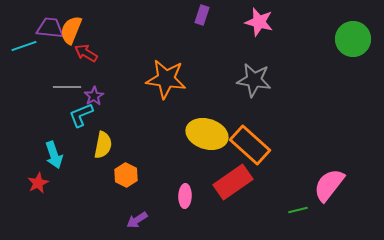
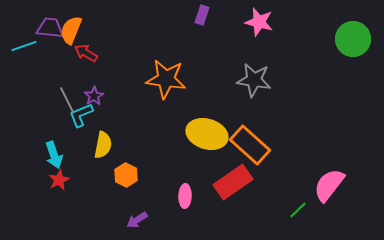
gray line: moved 13 px down; rotated 64 degrees clockwise
red star: moved 21 px right, 3 px up
green line: rotated 30 degrees counterclockwise
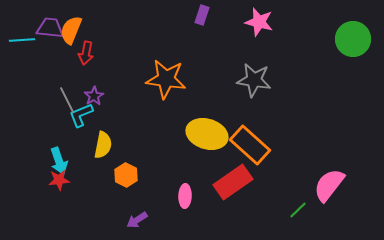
cyan line: moved 2 px left, 6 px up; rotated 15 degrees clockwise
red arrow: rotated 110 degrees counterclockwise
cyan arrow: moved 5 px right, 6 px down
red star: rotated 20 degrees clockwise
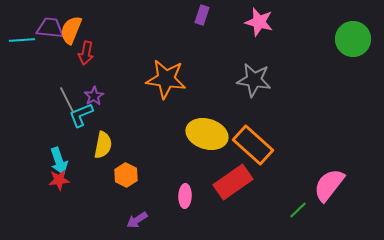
orange rectangle: moved 3 px right
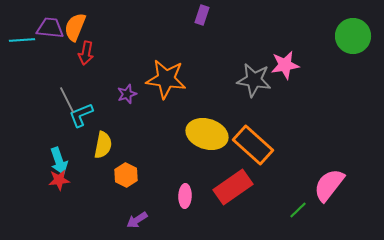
pink star: moved 26 px right, 43 px down; rotated 24 degrees counterclockwise
orange semicircle: moved 4 px right, 3 px up
green circle: moved 3 px up
purple star: moved 33 px right, 2 px up; rotated 12 degrees clockwise
red rectangle: moved 5 px down
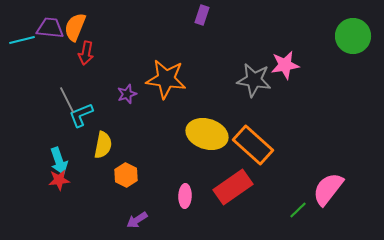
cyan line: rotated 10 degrees counterclockwise
pink semicircle: moved 1 px left, 4 px down
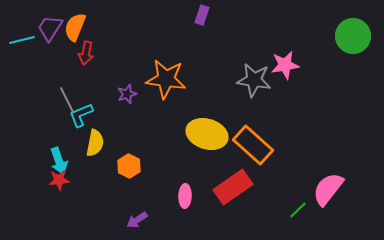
purple trapezoid: rotated 64 degrees counterclockwise
yellow semicircle: moved 8 px left, 2 px up
orange hexagon: moved 3 px right, 9 px up
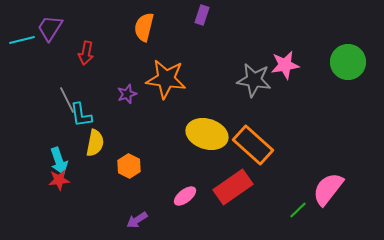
orange semicircle: moved 69 px right; rotated 8 degrees counterclockwise
green circle: moved 5 px left, 26 px down
cyan L-shape: rotated 76 degrees counterclockwise
pink ellipse: rotated 50 degrees clockwise
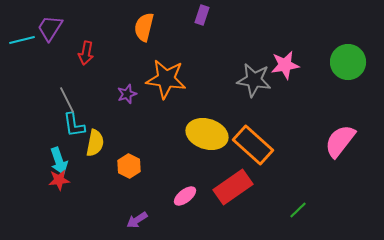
cyan L-shape: moved 7 px left, 10 px down
pink semicircle: moved 12 px right, 48 px up
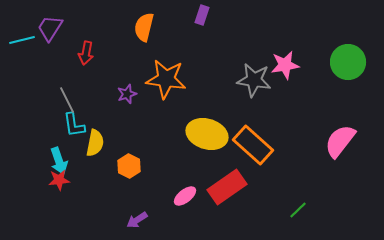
red rectangle: moved 6 px left
